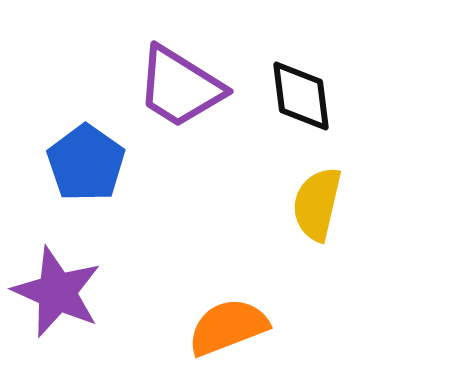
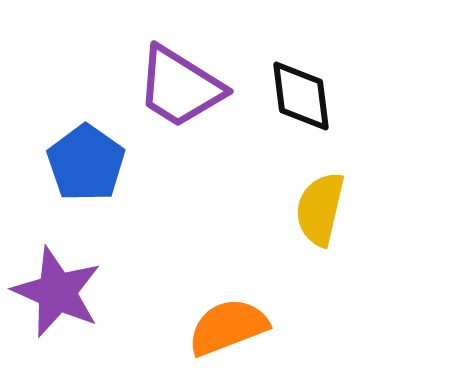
yellow semicircle: moved 3 px right, 5 px down
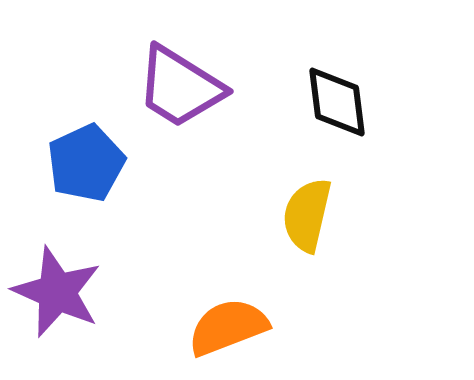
black diamond: moved 36 px right, 6 px down
blue pentagon: rotated 12 degrees clockwise
yellow semicircle: moved 13 px left, 6 px down
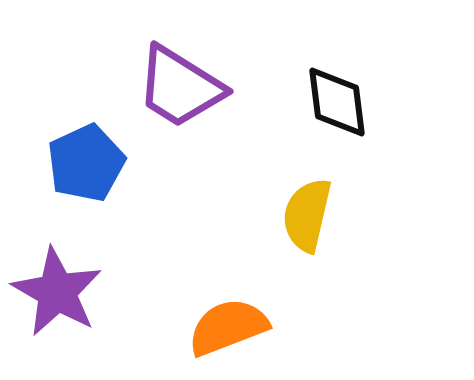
purple star: rotated 6 degrees clockwise
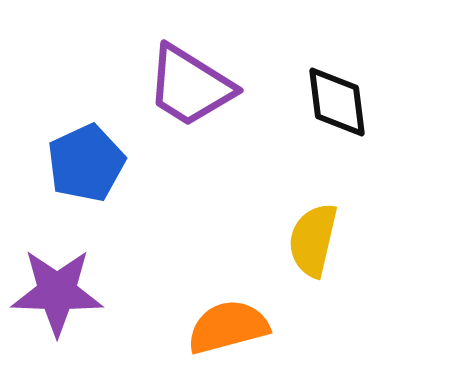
purple trapezoid: moved 10 px right, 1 px up
yellow semicircle: moved 6 px right, 25 px down
purple star: rotated 28 degrees counterclockwise
orange semicircle: rotated 6 degrees clockwise
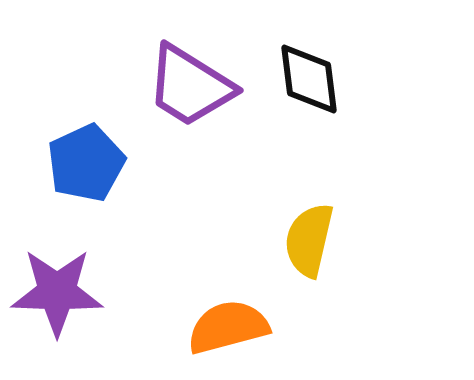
black diamond: moved 28 px left, 23 px up
yellow semicircle: moved 4 px left
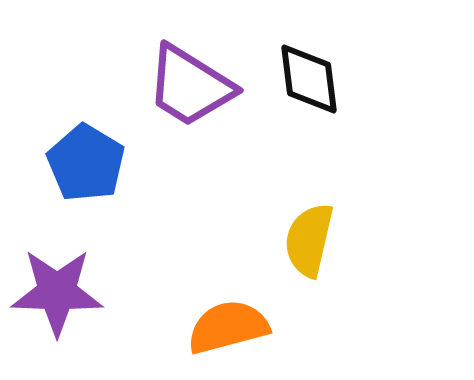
blue pentagon: rotated 16 degrees counterclockwise
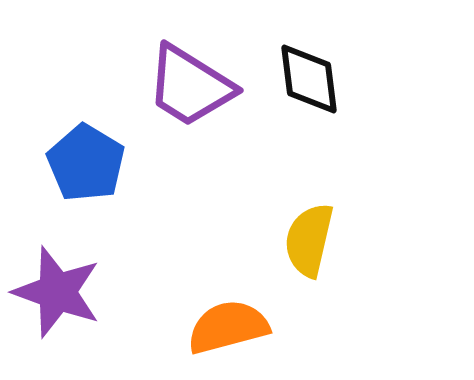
purple star: rotated 18 degrees clockwise
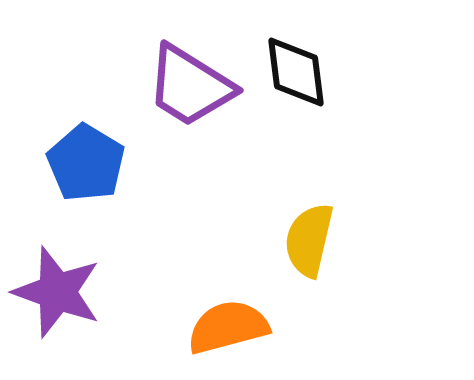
black diamond: moved 13 px left, 7 px up
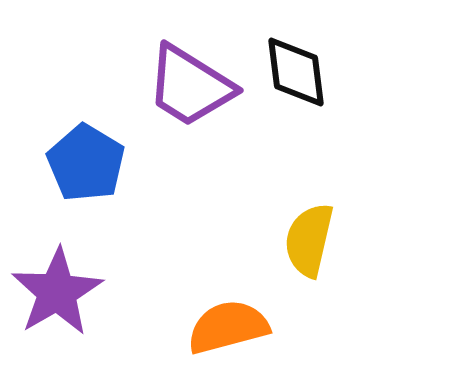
purple star: rotated 22 degrees clockwise
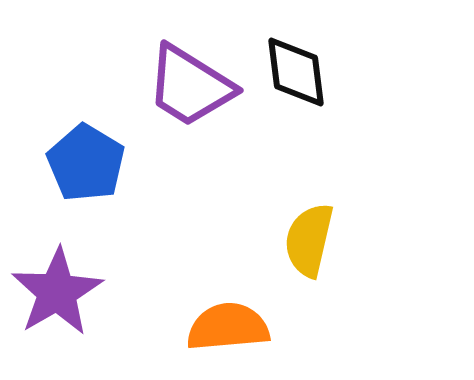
orange semicircle: rotated 10 degrees clockwise
